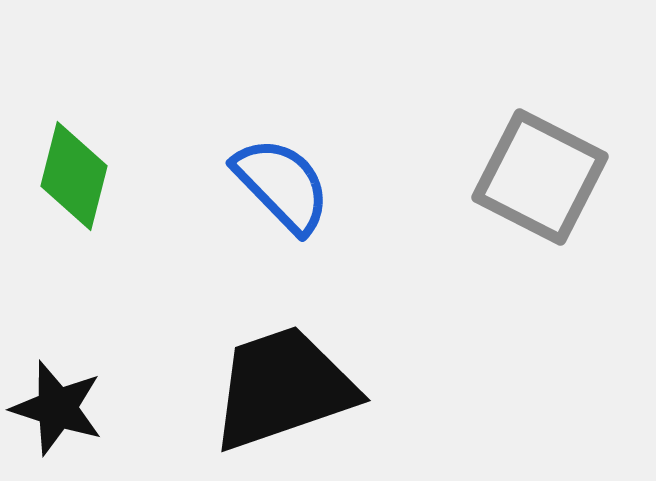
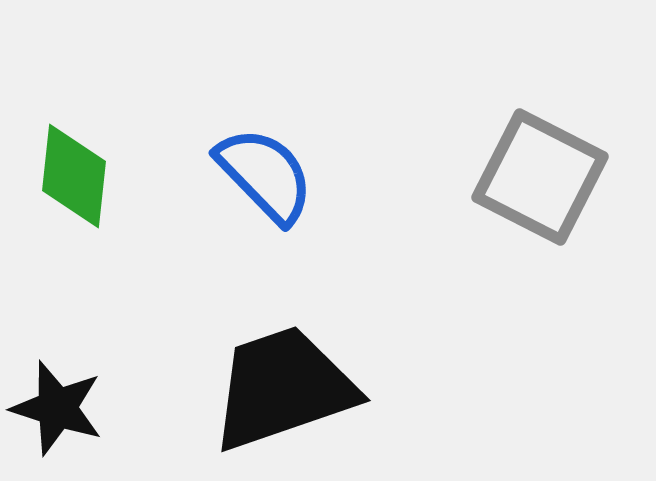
green diamond: rotated 8 degrees counterclockwise
blue semicircle: moved 17 px left, 10 px up
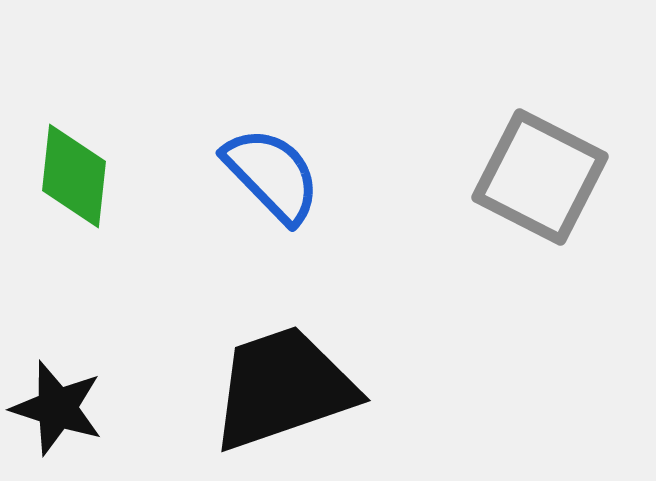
blue semicircle: moved 7 px right
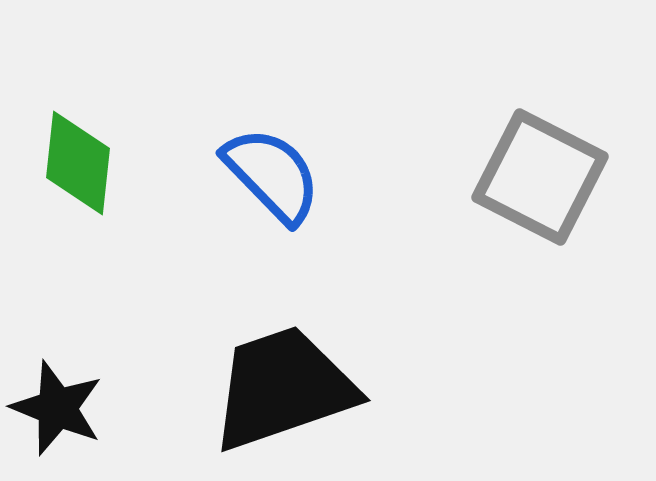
green diamond: moved 4 px right, 13 px up
black star: rotated 4 degrees clockwise
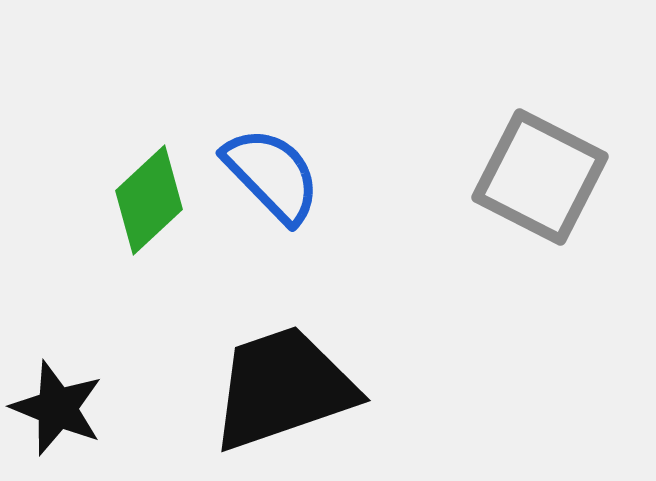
green diamond: moved 71 px right, 37 px down; rotated 41 degrees clockwise
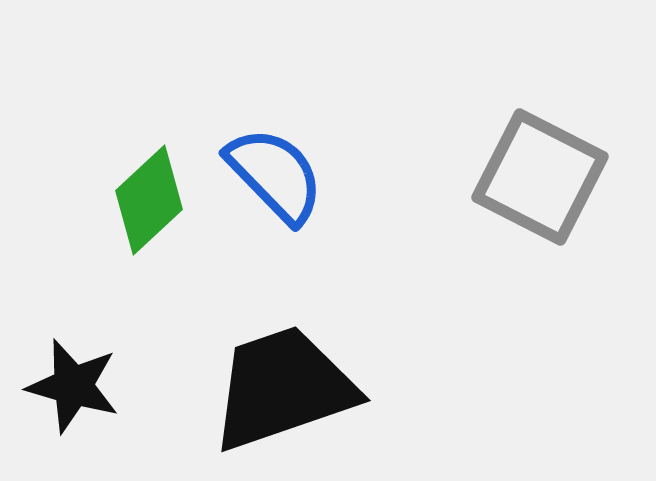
blue semicircle: moved 3 px right
black star: moved 16 px right, 22 px up; rotated 6 degrees counterclockwise
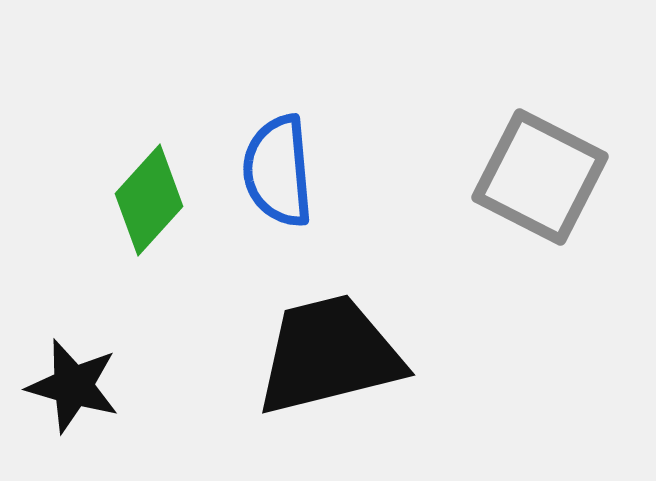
blue semicircle: moved 3 px right, 4 px up; rotated 141 degrees counterclockwise
green diamond: rotated 5 degrees counterclockwise
black trapezoid: moved 46 px right, 33 px up; rotated 5 degrees clockwise
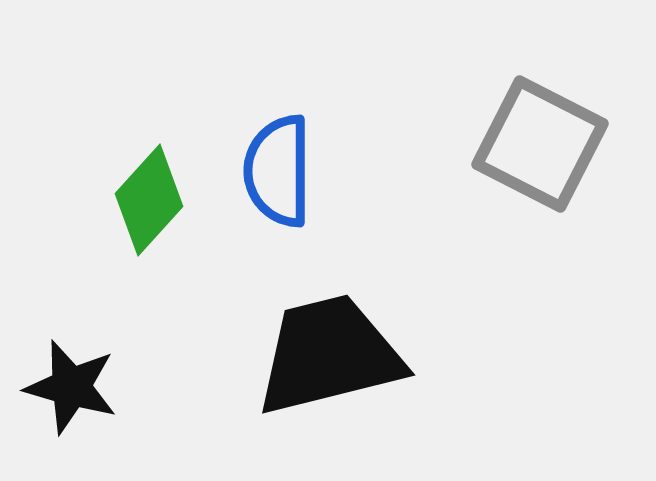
blue semicircle: rotated 5 degrees clockwise
gray square: moved 33 px up
black star: moved 2 px left, 1 px down
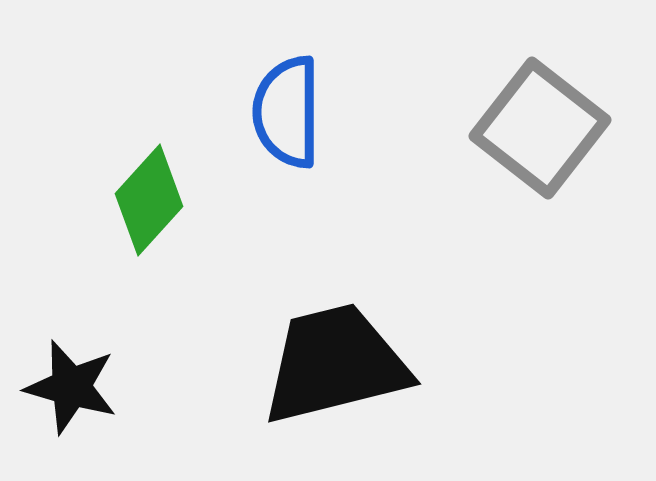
gray square: moved 16 px up; rotated 11 degrees clockwise
blue semicircle: moved 9 px right, 59 px up
black trapezoid: moved 6 px right, 9 px down
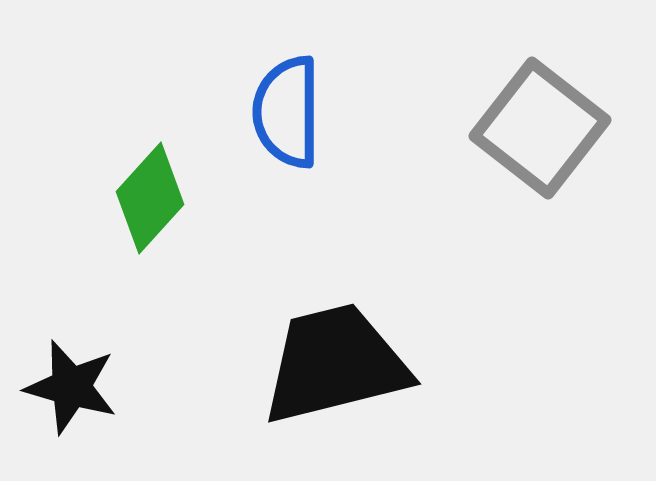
green diamond: moved 1 px right, 2 px up
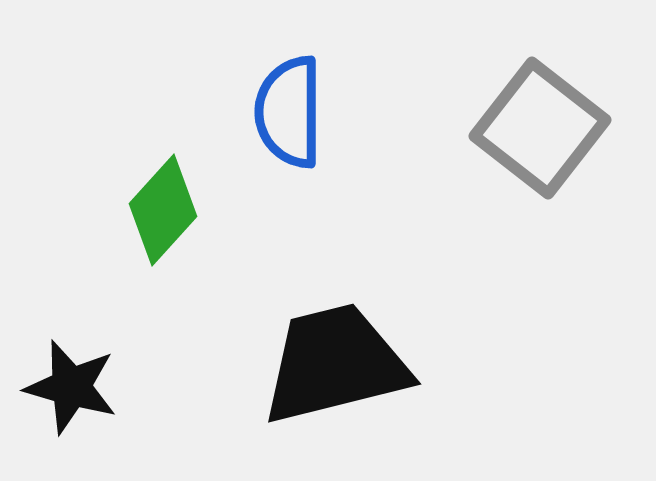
blue semicircle: moved 2 px right
green diamond: moved 13 px right, 12 px down
